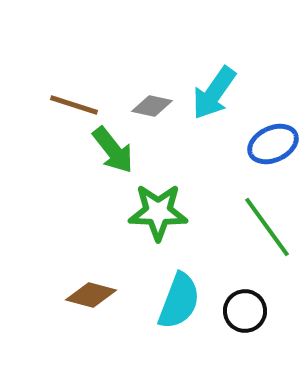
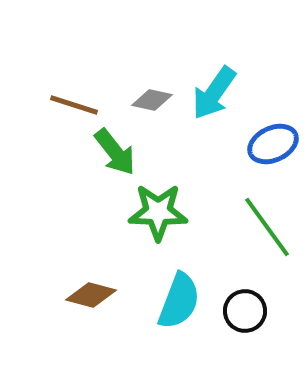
gray diamond: moved 6 px up
green arrow: moved 2 px right, 2 px down
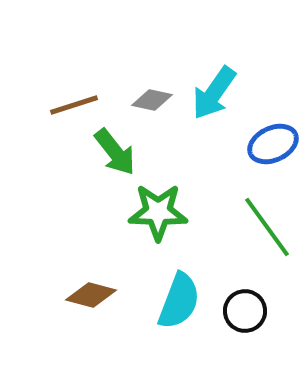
brown line: rotated 36 degrees counterclockwise
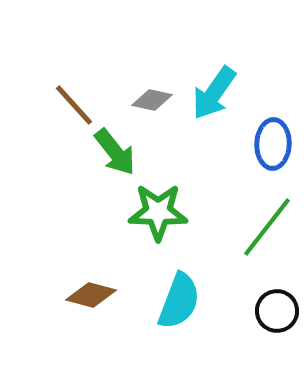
brown line: rotated 66 degrees clockwise
blue ellipse: rotated 63 degrees counterclockwise
green line: rotated 74 degrees clockwise
black circle: moved 32 px right
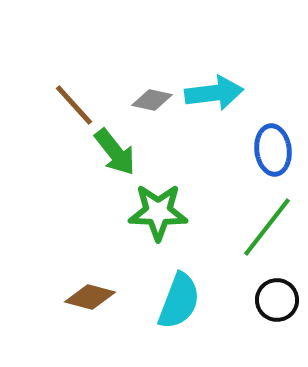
cyan arrow: rotated 132 degrees counterclockwise
blue ellipse: moved 6 px down; rotated 9 degrees counterclockwise
brown diamond: moved 1 px left, 2 px down
black circle: moved 11 px up
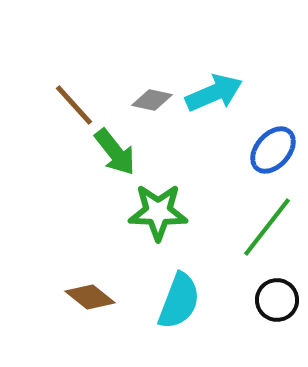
cyan arrow: rotated 16 degrees counterclockwise
blue ellipse: rotated 48 degrees clockwise
brown diamond: rotated 24 degrees clockwise
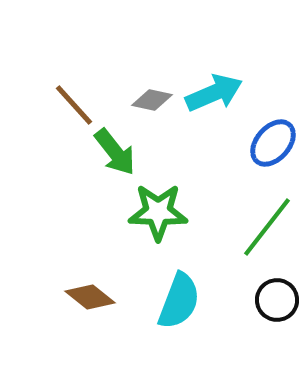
blue ellipse: moved 7 px up
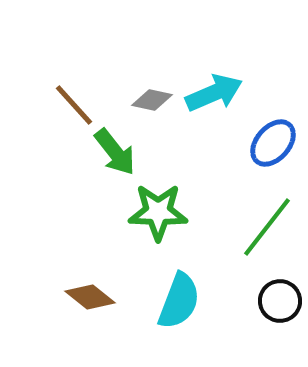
black circle: moved 3 px right, 1 px down
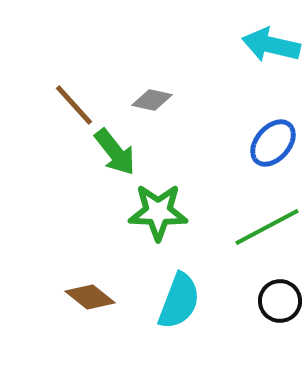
cyan arrow: moved 57 px right, 48 px up; rotated 144 degrees counterclockwise
green line: rotated 24 degrees clockwise
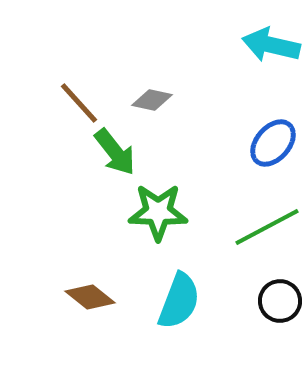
brown line: moved 5 px right, 2 px up
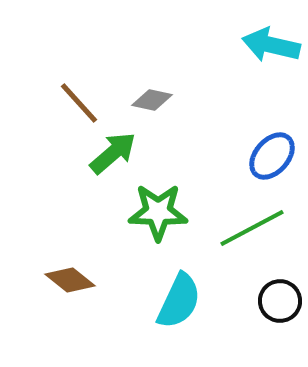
blue ellipse: moved 1 px left, 13 px down
green arrow: moved 2 px left, 1 px down; rotated 93 degrees counterclockwise
green line: moved 15 px left, 1 px down
brown diamond: moved 20 px left, 17 px up
cyan semicircle: rotated 4 degrees clockwise
